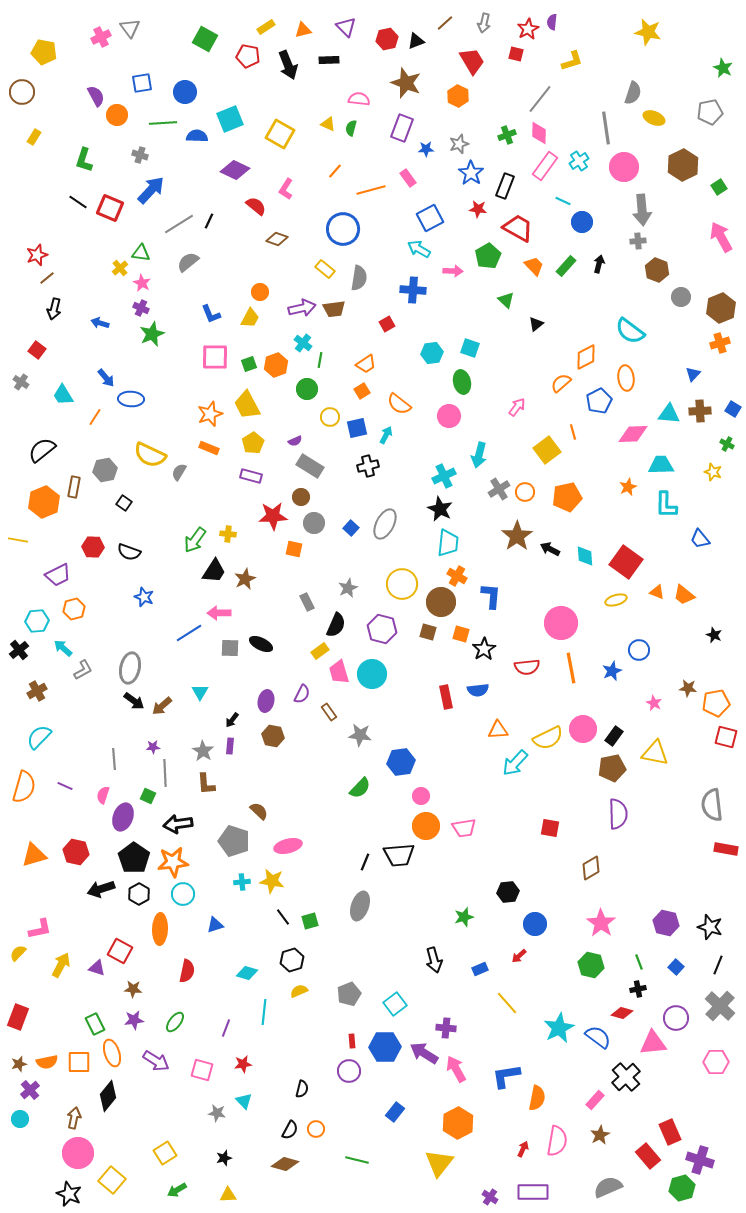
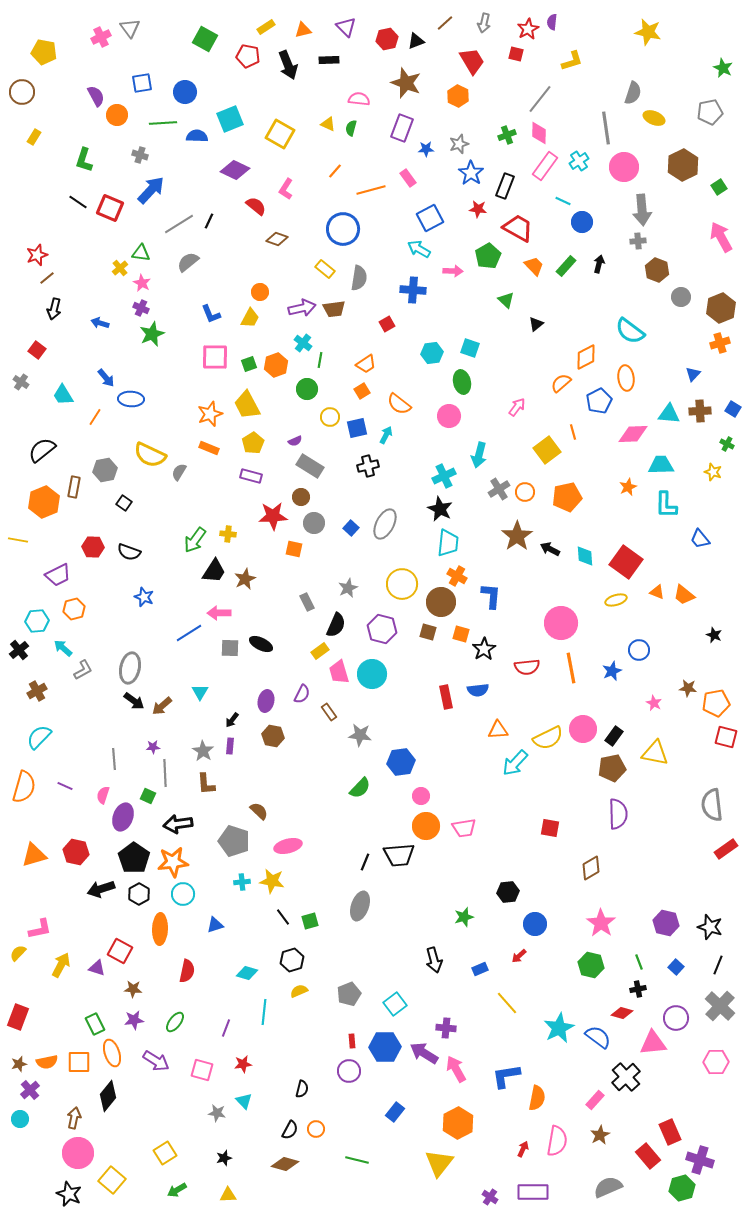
red rectangle at (726, 849): rotated 45 degrees counterclockwise
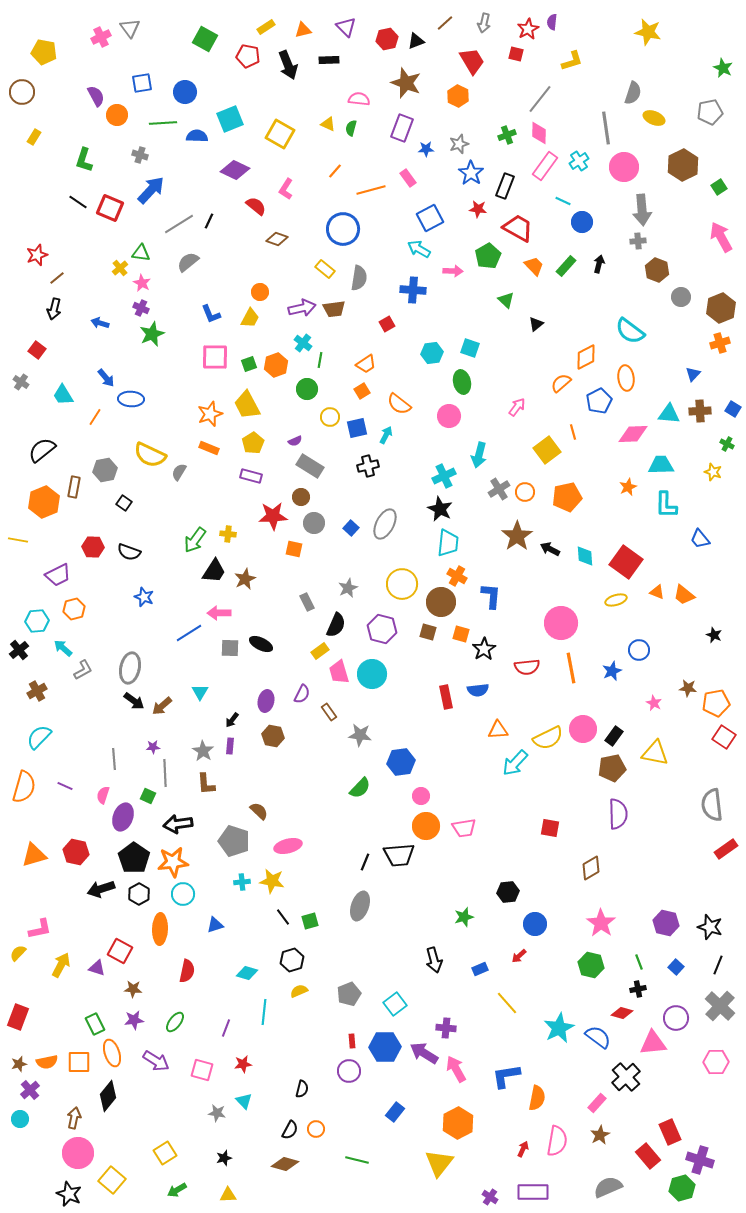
brown line at (47, 278): moved 10 px right
red square at (726, 737): moved 2 px left; rotated 20 degrees clockwise
pink rectangle at (595, 1100): moved 2 px right, 3 px down
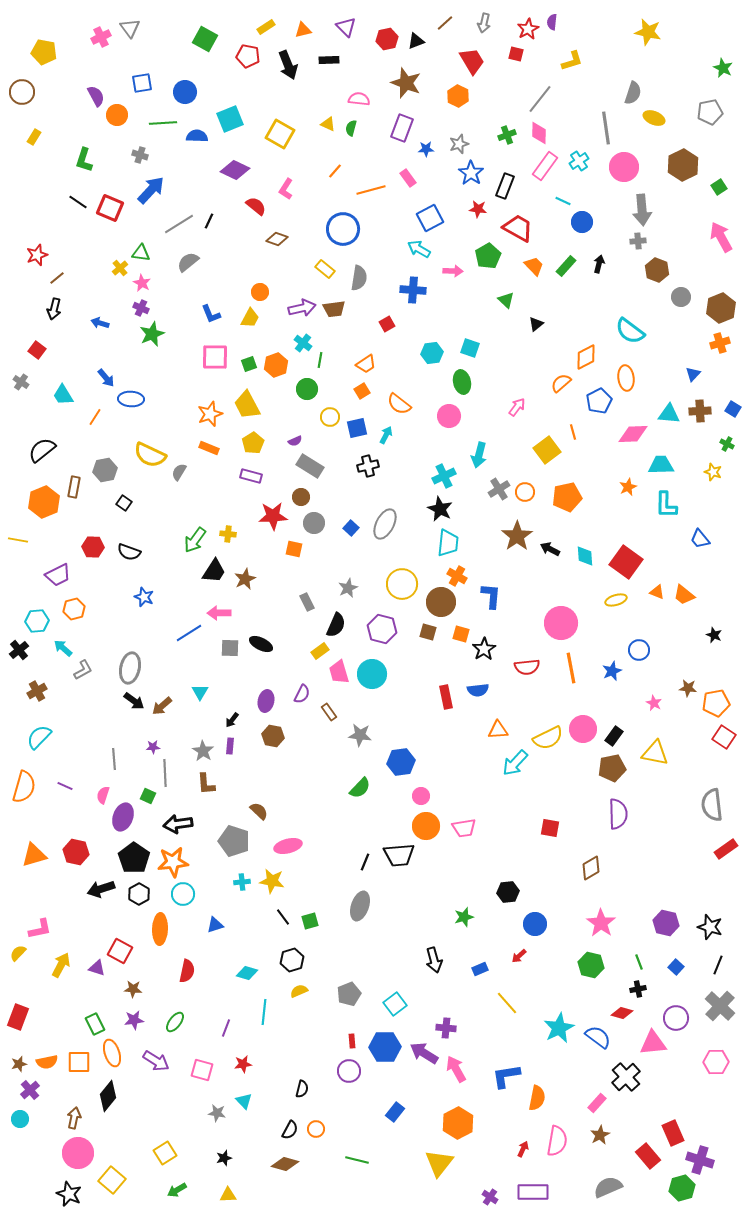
red rectangle at (670, 1132): moved 3 px right, 1 px down
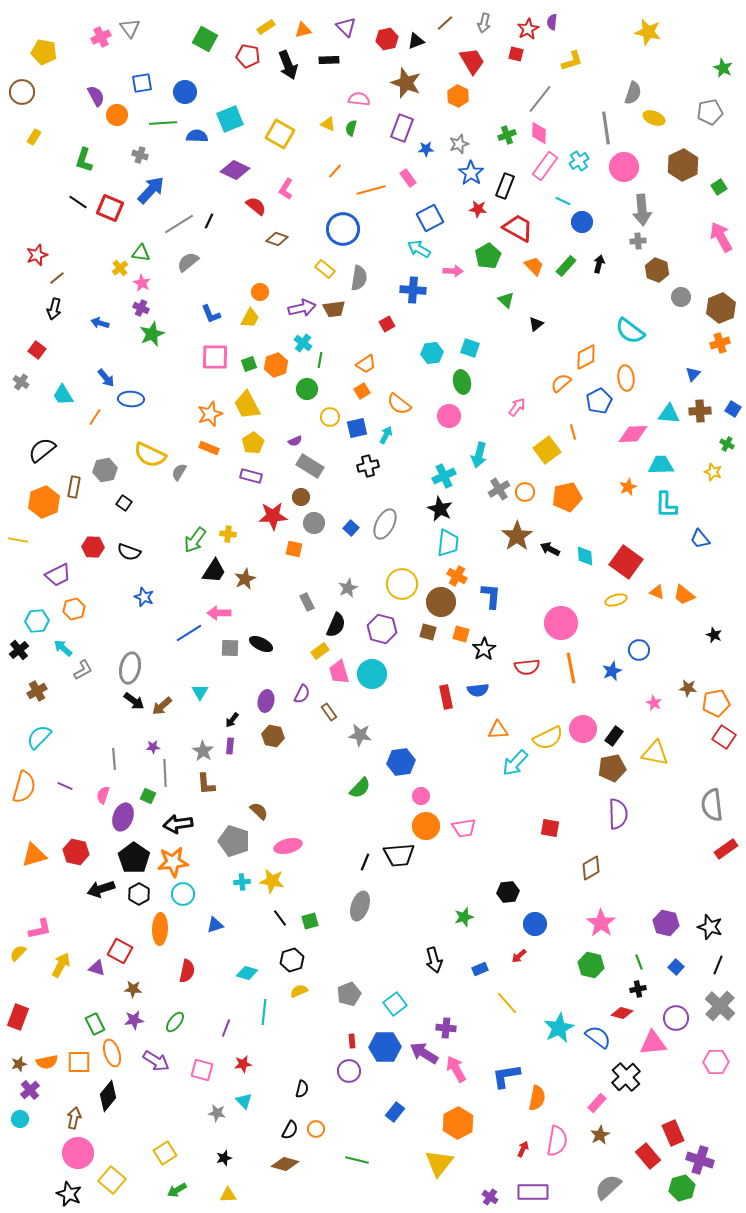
black line at (283, 917): moved 3 px left, 1 px down
gray semicircle at (608, 1187): rotated 20 degrees counterclockwise
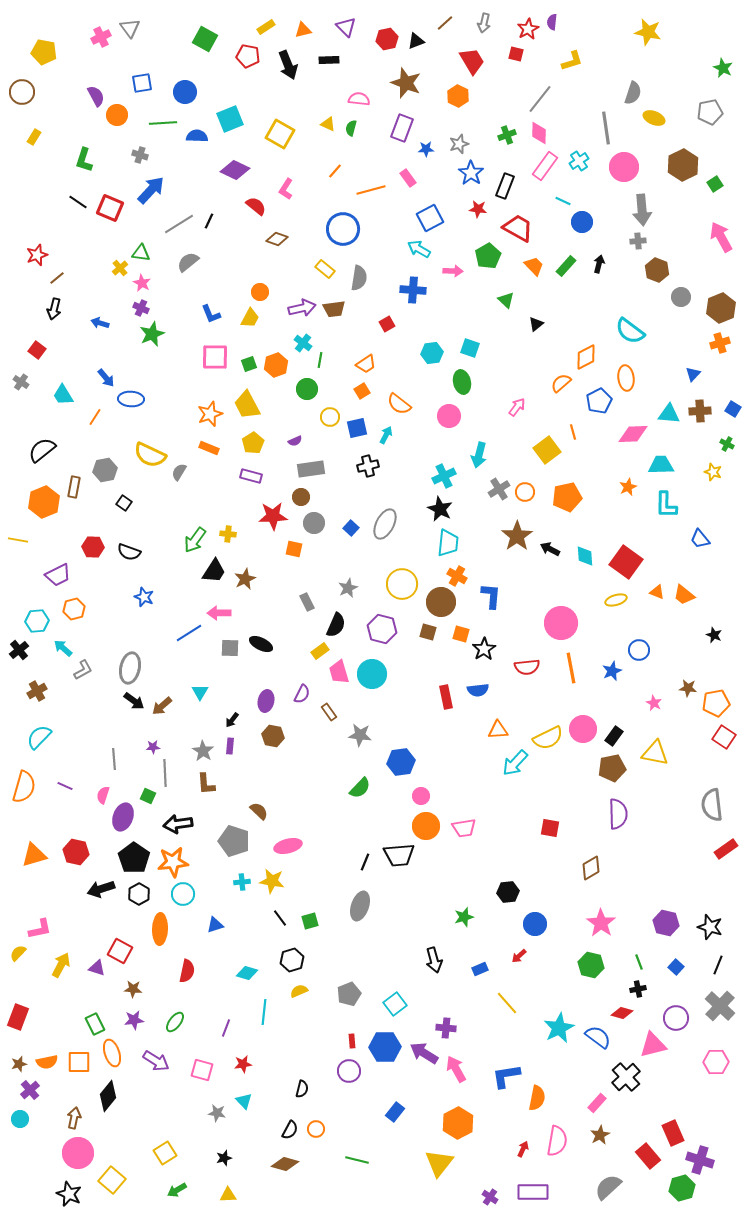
green square at (719, 187): moved 4 px left, 3 px up
gray rectangle at (310, 466): moved 1 px right, 3 px down; rotated 40 degrees counterclockwise
pink triangle at (653, 1043): moved 2 px down; rotated 8 degrees counterclockwise
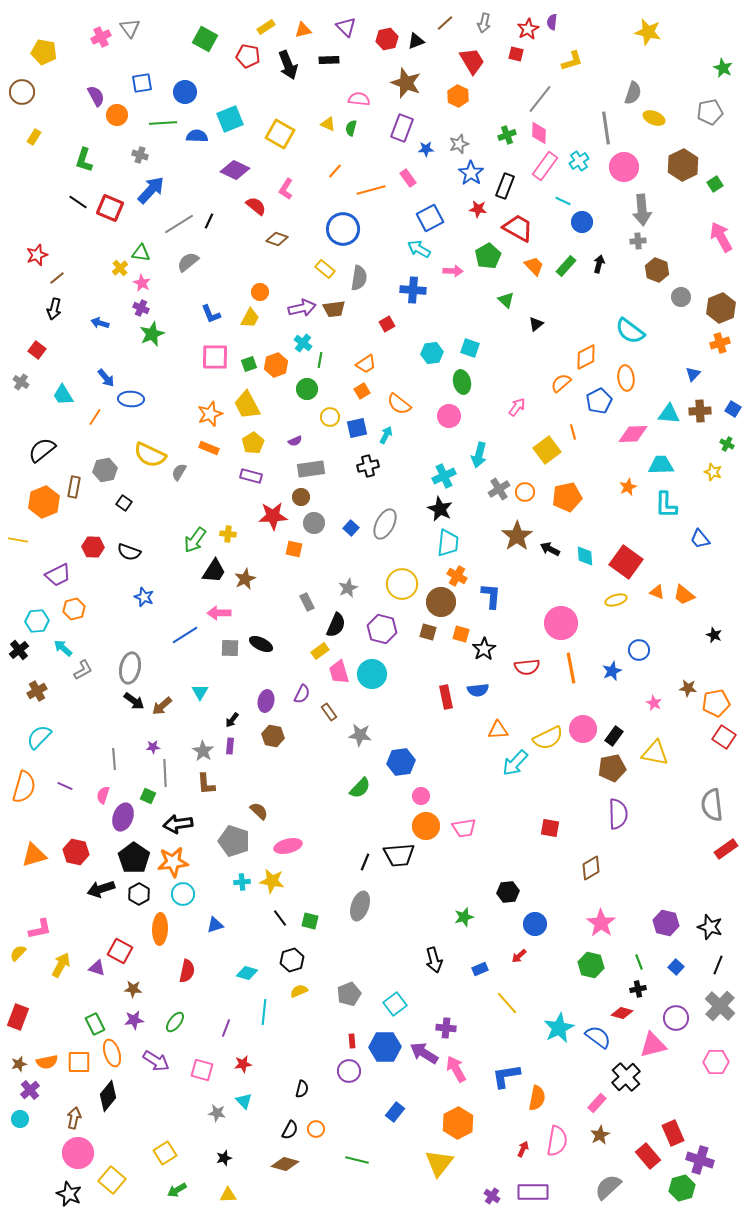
blue line at (189, 633): moved 4 px left, 2 px down
green square at (310, 921): rotated 30 degrees clockwise
purple cross at (490, 1197): moved 2 px right, 1 px up
